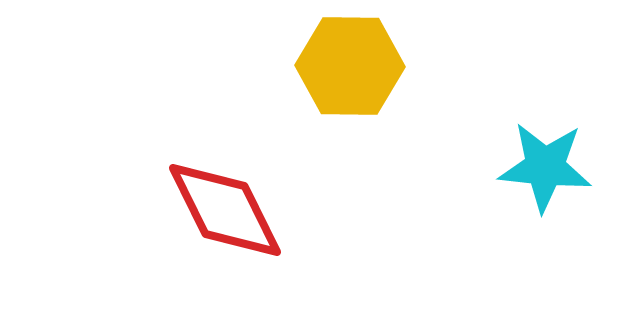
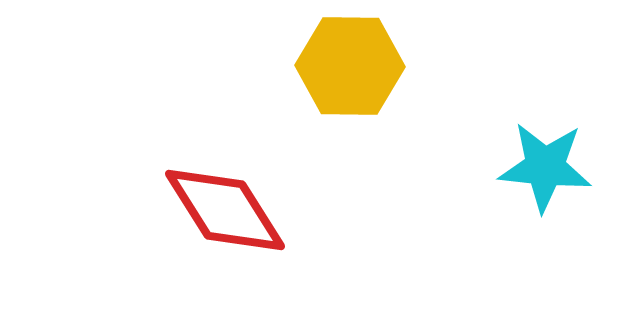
red diamond: rotated 6 degrees counterclockwise
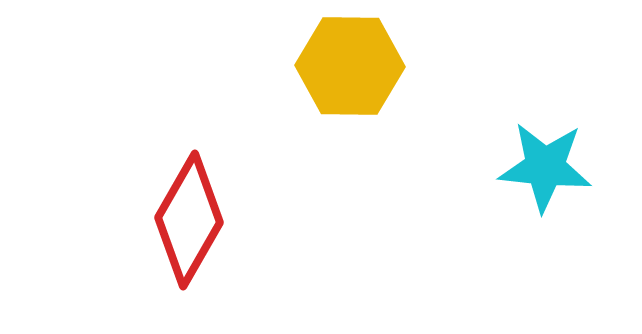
red diamond: moved 36 px left, 10 px down; rotated 62 degrees clockwise
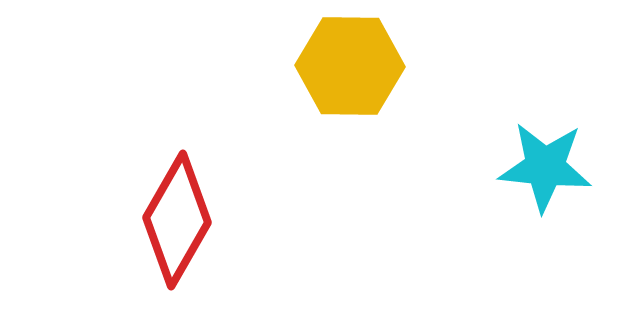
red diamond: moved 12 px left
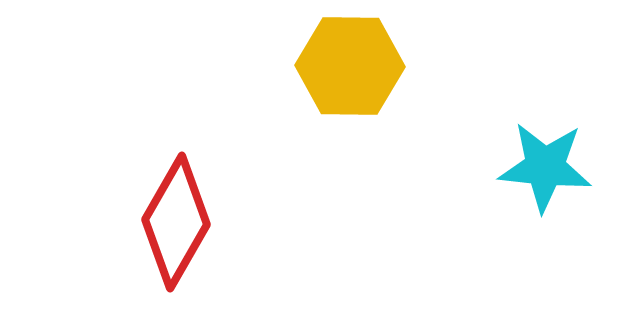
red diamond: moved 1 px left, 2 px down
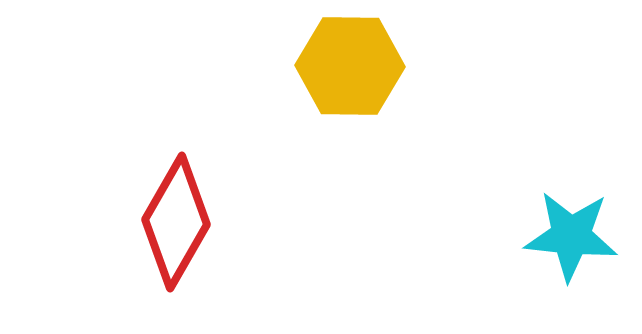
cyan star: moved 26 px right, 69 px down
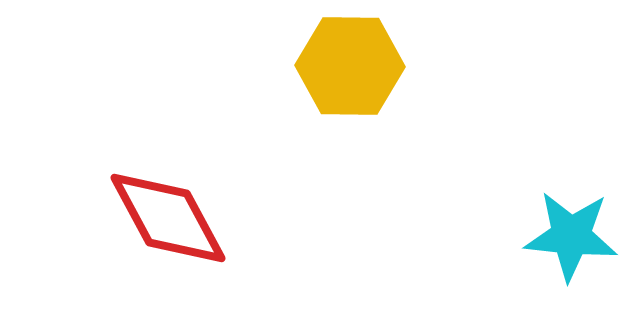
red diamond: moved 8 px left, 4 px up; rotated 58 degrees counterclockwise
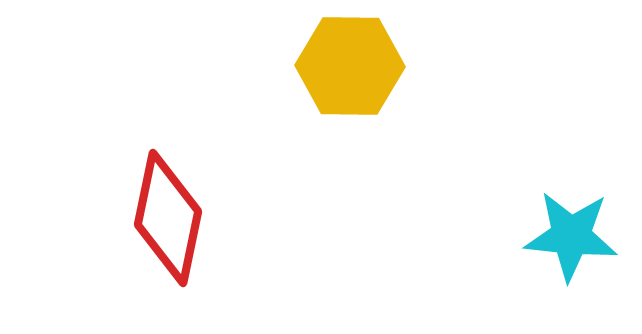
red diamond: rotated 40 degrees clockwise
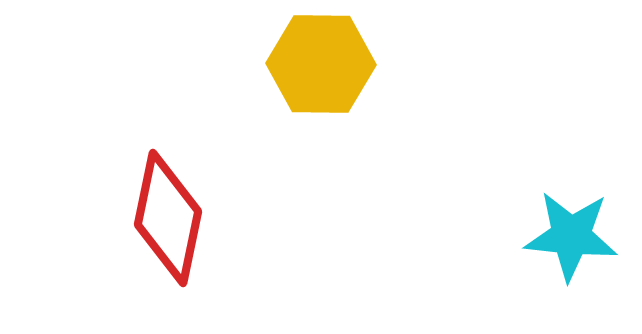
yellow hexagon: moved 29 px left, 2 px up
